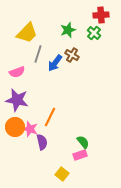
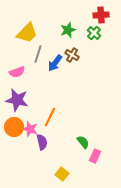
orange circle: moved 1 px left
pink rectangle: moved 15 px right, 1 px down; rotated 48 degrees counterclockwise
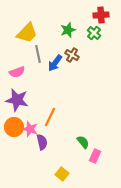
gray line: rotated 30 degrees counterclockwise
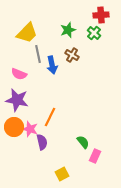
blue arrow: moved 3 px left, 2 px down; rotated 48 degrees counterclockwise
pink semicircle: moved 2 px right, 2 px down; rotated 42 degrees clockwise
yellow square: rotated 24 degrees clockwise
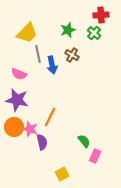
green semicircle: moved 1 px right, 1 px up
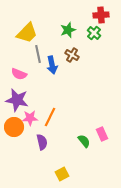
pink star: moved 11 px up; rotated 21 degrees counterclockwise
pink rectangle: moved 7 px right, 22 px up; rotated 48 degrees counterclockwise
